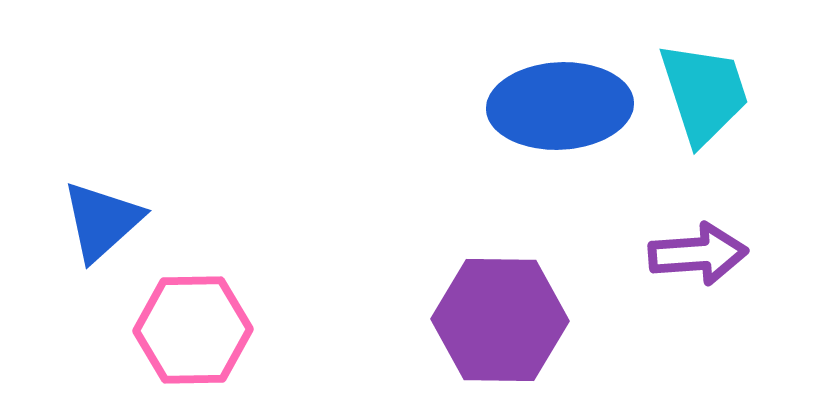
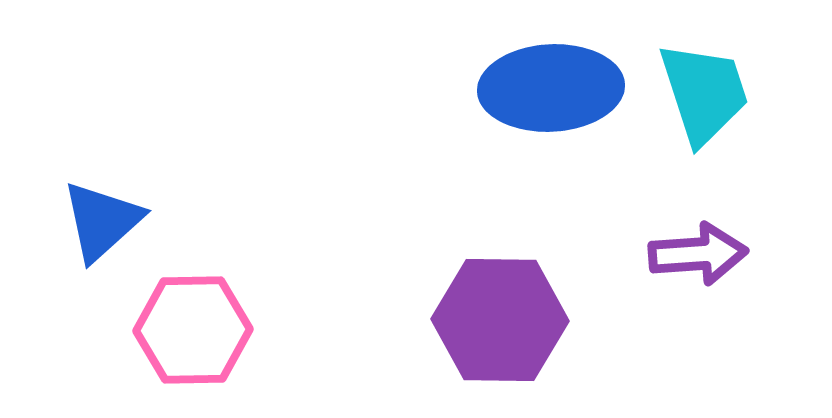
blue ellipse: moved 9 px left, 18 px up
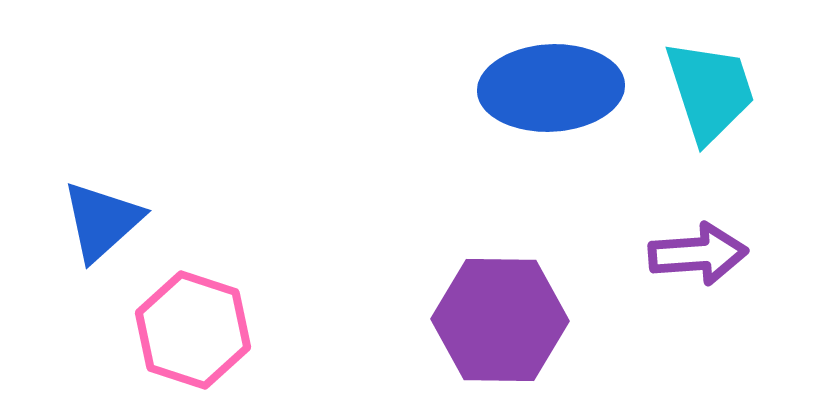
cyan trapezoid: moved 6 px right, 2 px up
pink hexagon: rotated 19 degrees clockwise
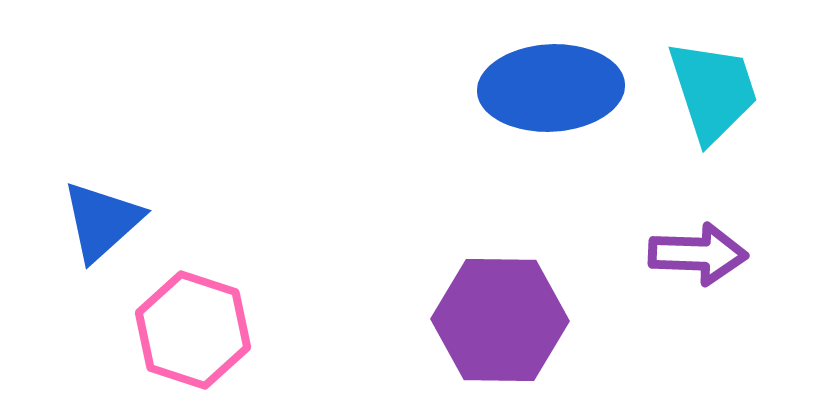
cyan trapezoid: moved 3 px right
purple arrow: rotated 6 degrees clockwise
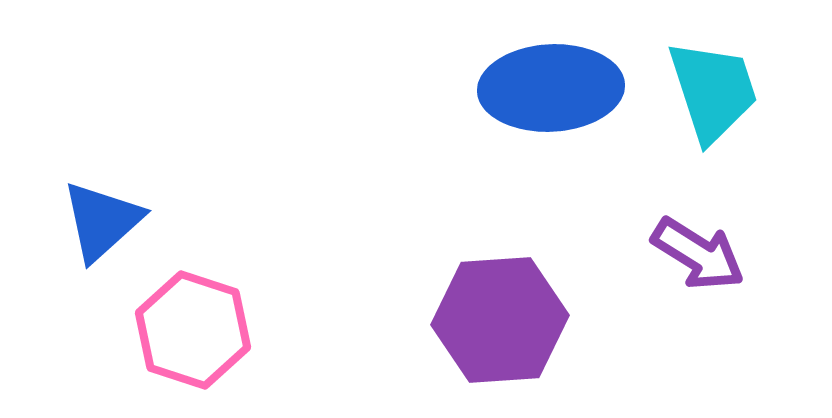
purple arrow: rotated 30 degrees clockwise
purple hexagon: rotated 5 degrees counterclockwise
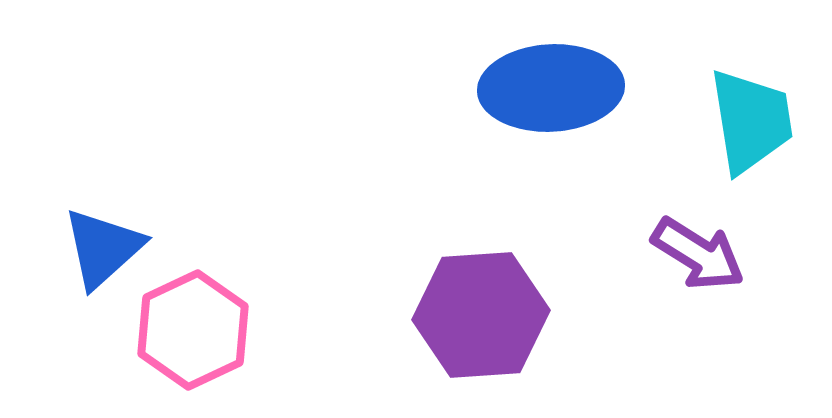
cyan trapezoid: moved 38 px right, 30 px down; rotated 9 degrees clockwise
blue triangle: moved 1 px right, 27 px down
purple hexagon: moved 19 px left, 5 px up
pink hexagon: rotated 17 degrees clockwise
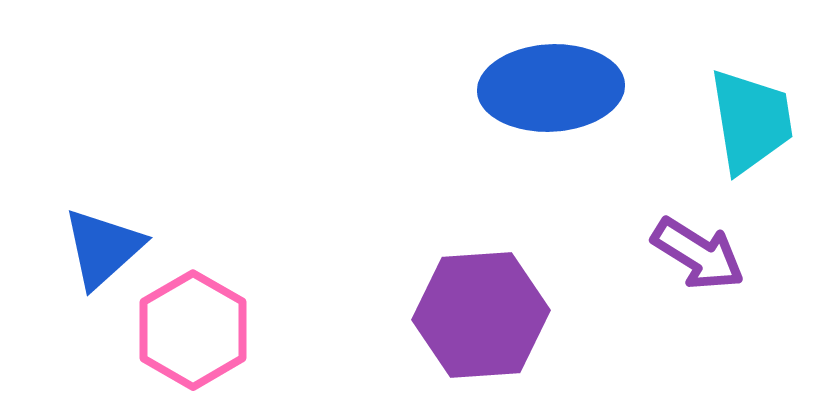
pink hexagon: rotated 5 degrees counterclockwise
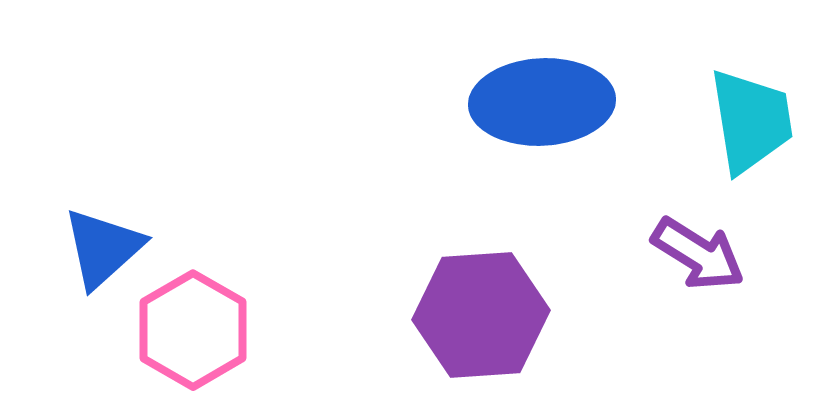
blue ellipse: moved 9 px left, 14 px down
